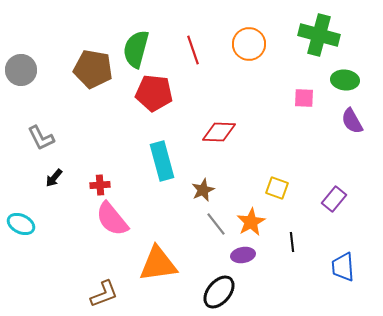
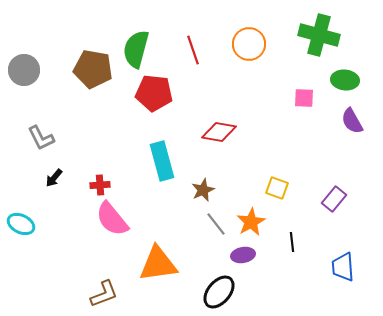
gray circle: moved 3 px right
red diamond: rotated 8 degrees clockwise
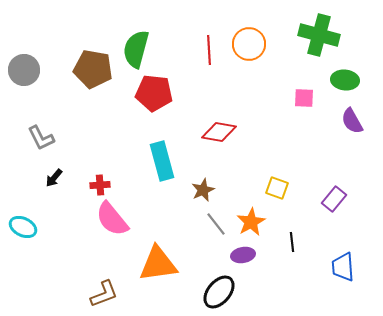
red line: moved 16 px right; rotated 16 degrees clockwise
cyan ellipse: moved 2 px right, 3 px down
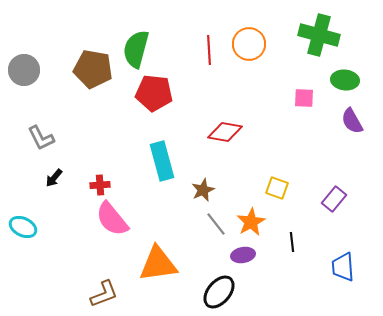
red diamond: moved 6 px right
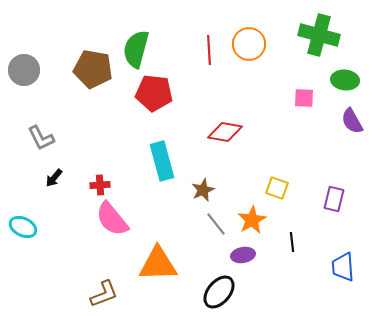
purple rectangle: rotated 25 degrees counterclockwise
orange star: moved 1 px right, 2 px up
orange triangle: rotated 6 degrees clockwise
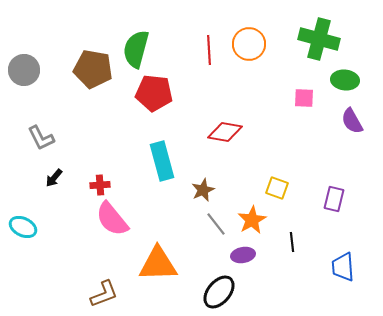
green cross: moved 4 px down
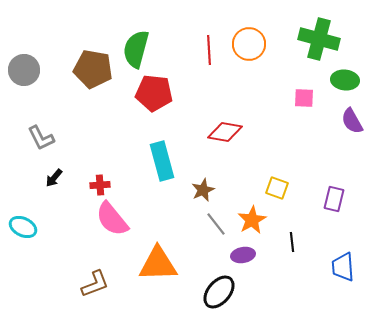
brown L-shape: moved 9 px left, 10 px up
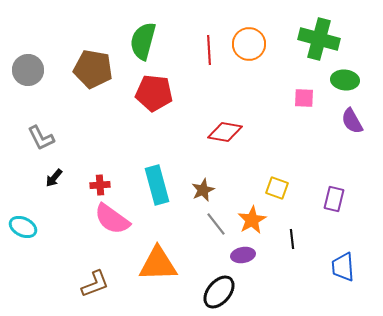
green semicircle: moved 7 px right, 8 px up
gray circle: moved 4 px right
cyan rectangle: moved 5 px left, 24 px down
pink semicircle: rotated 15 degrees counterclockwise
black line: moved 3 px up
